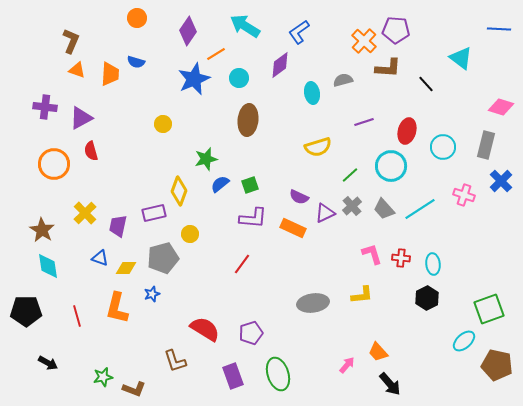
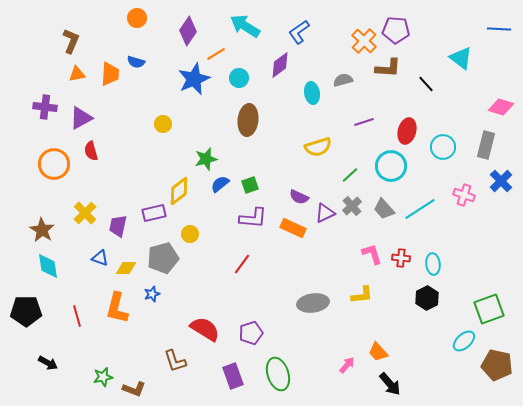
orange triangle at (77, 70): moved 4 px down; rotated 30 degrees counterclockwise
yellow diamond at (179, 191): rotated 32 degrees clockwise
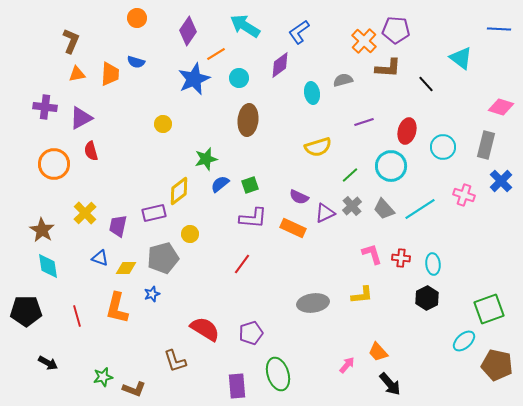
purple rectangle at (233, 376): moved 4 px right, 10 px down; rotated 15 degrees clockwise
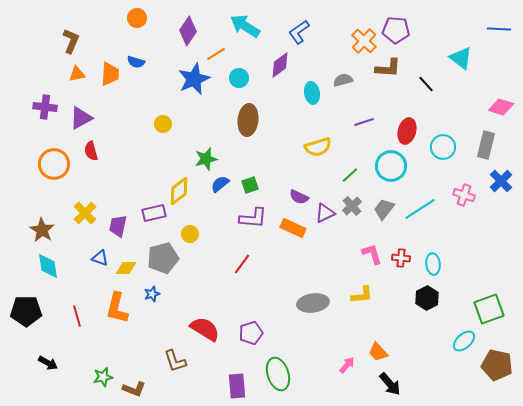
gray trapezoid at (384, 209): rotated 80 degrees clockwise
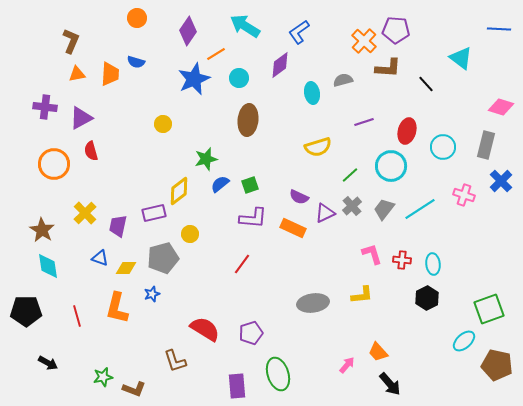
red cross at (401, 258): moved 1 px right, 2 px down
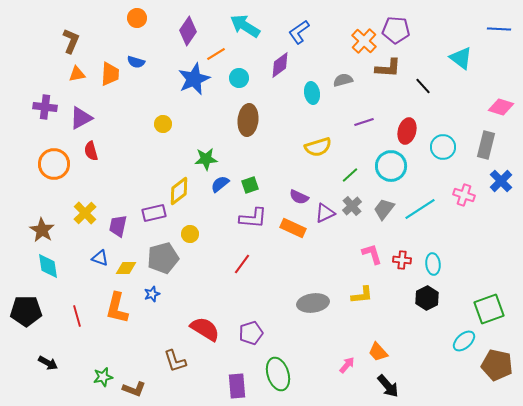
black line at (426, 84): moved 3 px left, 2 px down
green star at (206, 159): rotated 10 degrees clockwise
black arrow at (390, 384): moved 2 px left, 2 px down
